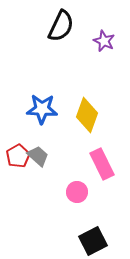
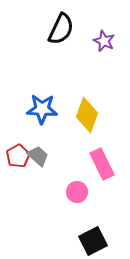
black semicircle: moved 3 px down
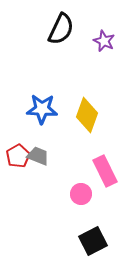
gray trapezoid: rotated 20 degrees counterclockwise
pink rectangle: moved 3 px right, 7 px down
pink circle: moved 4 px right, 2 px down
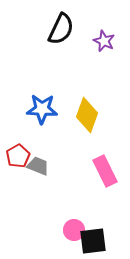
gray trapezoid: moved 10 px down
pink circle: moved 7 px left, 36 px down
black square: rotated 20 degrees clockwise
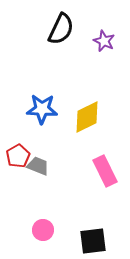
yellow diamond: moved 2 px down; rotated 44 degrees clockwise
pink circle: moved 31 px left
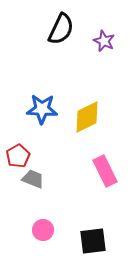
gray trapezoid: moved 5 px left, 13 px down
